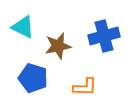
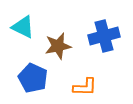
blue pentagon: rotated 8 degrees clockwise
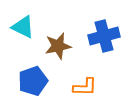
blue pentagon: moved 3 px down; rotated 28 degrees clockwise
